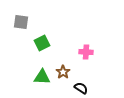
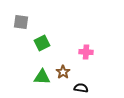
black semicircle: rotated 24 degrees counterclockwise
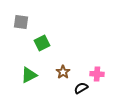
pink cross: moved 11 px right, 22 px down
green triangle: moved 13 px left, 2 px up; rotated 30 degrees counterclockwise
black semicircle: rotated 40 degrees counterclockwise
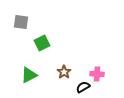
brown star: moved 1 px right
black semicircle: moved 2 px right, 1 px up
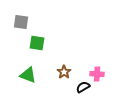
green square: moved 5 px left; rotated 35 degrees clockwise
green triangle: moved 1 px left; rotated 48 degrees clockwise
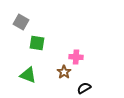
gray square: rotated 21 degrees clockwise
pink cross: moved 21 px left, 17 px up
black semicircle: moved 1 px right, 1 px down
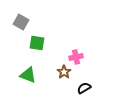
pink cross: rotated 16 degrees counterclockwise
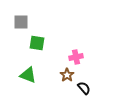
gray square: rotated 28 degrees counterclockwise
brown star: moved 3 px right, 3 px down
black semicircle: rotated 80 degrees clockwise
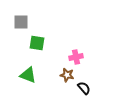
brown star: rotated 24 degrees counterclockwise
